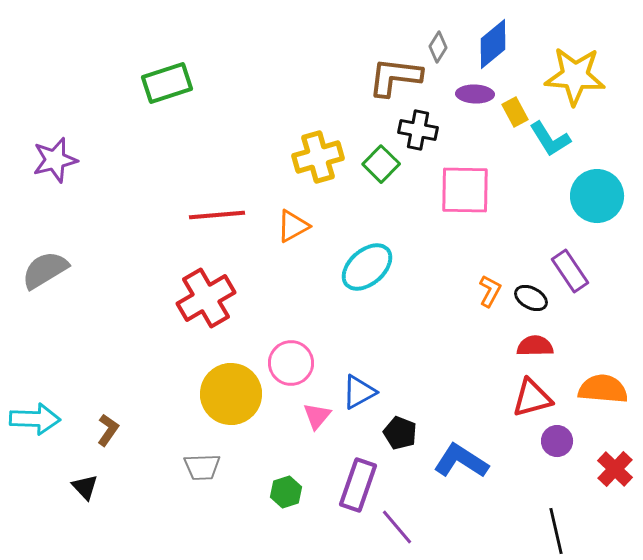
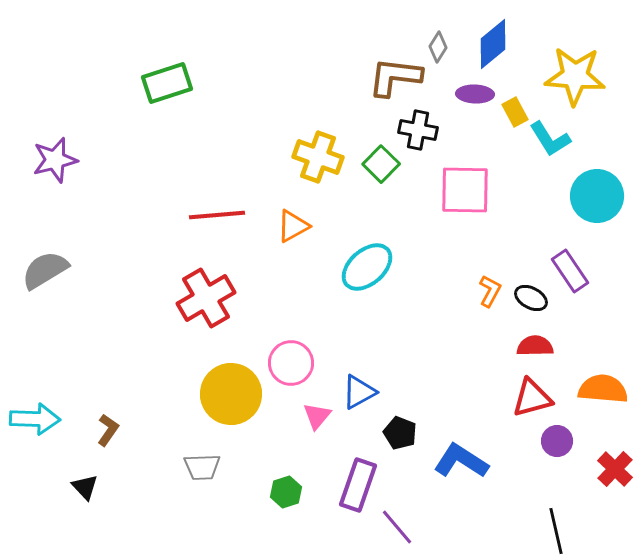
yellow cross at (318, 157): rotated 36 degrees clockwise
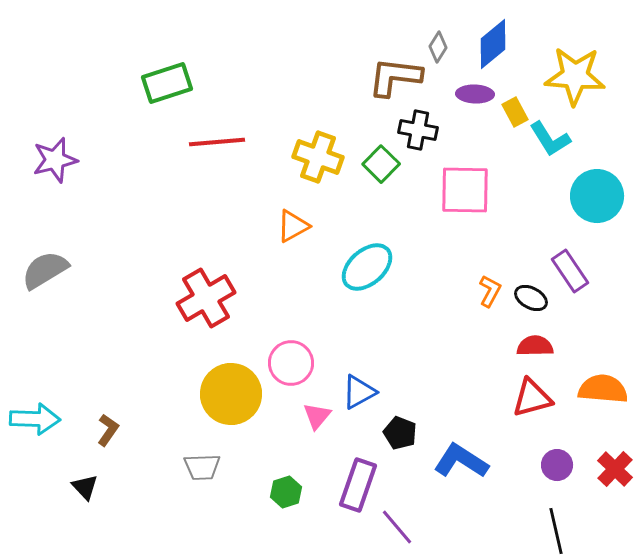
red line at (217, 215): moved 73 px up
purple circle at (557, 441): moved 24 px down
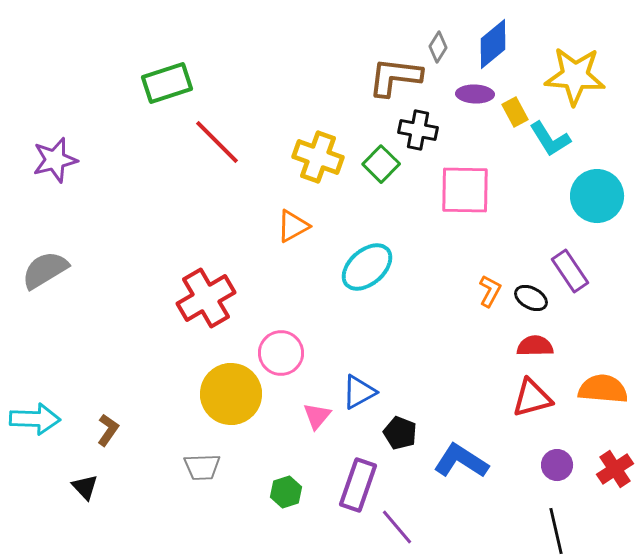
red line at (217, 142): rotated 50 degrees clockwise
pink circle at (291, 363): moved 10 px left, 10 px up
red cross at (615, 469): rotated 12 degrees clockwise
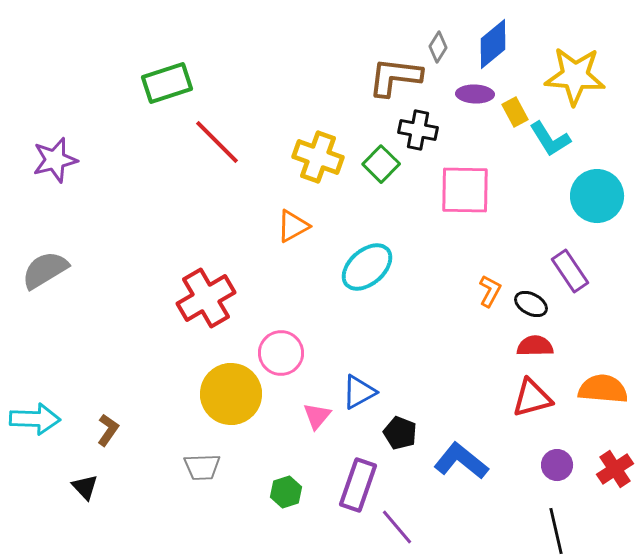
black ellipse at (531, 298): moved 6 px down
blue L-shape at (461, 461): rotated 6 degrees clockwise
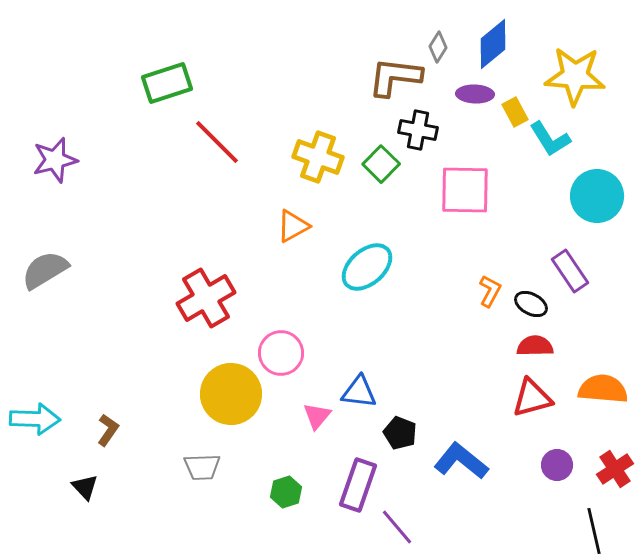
blue triangle at (359, 392): rotated 36 degrees clockwise
black line at (556, 531): moved 38 px right
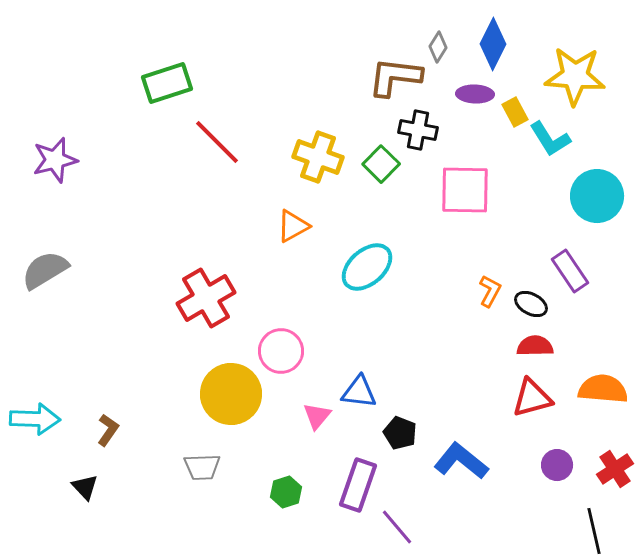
blue diamond at (493, 44): rotated 24 degrees counterclockwise
pink circle at (281, 353): moved 2 px up
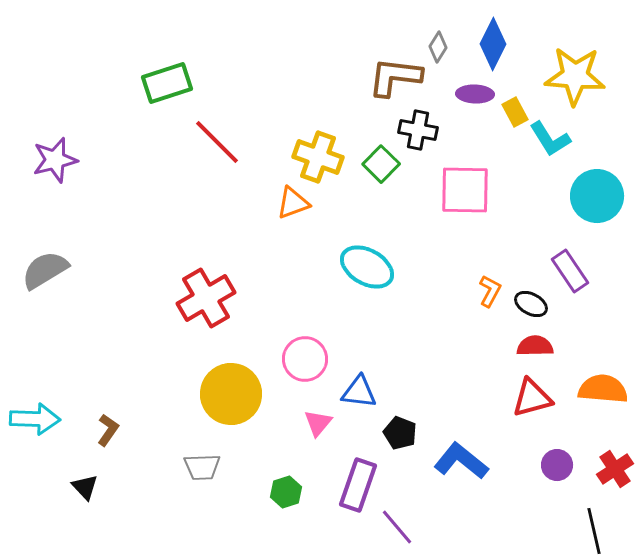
orange triangle at (293, 226): moved 23 px up; rotated 9 degrees clockwise
cyan ellipse at (367, 267): rotated 70 degrees clockwise
pink circle at (281, 351): moved 24 px right, 8 px down
pink triangle at (317, 416): moved 1 px right, 7 px down
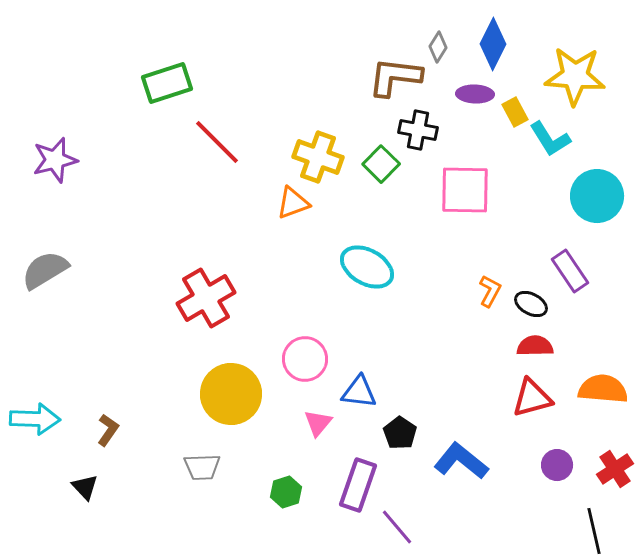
black pentagon at (400, 433): rotated 12 degrees clockwise
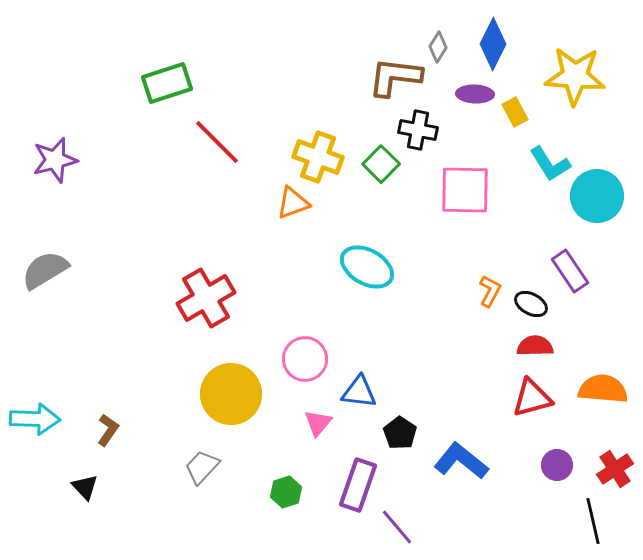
cyan L-shape at (550, 139): moved 25 px down
gray trapezoid at (202, 467): rotated 135 degrees clockwise
black line at (594, 531): moved 1 px left, 10 px up
